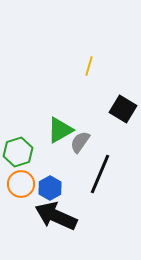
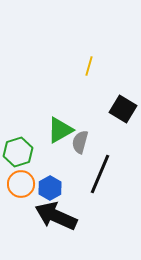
gray semicircle: rotated 20 degrees counterclockwise
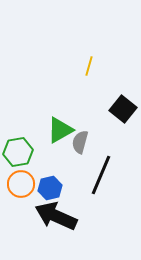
black square: rotated 8 degrees clockwise
green hexagon: rotated 8 degrees clockwise
black line: moved 1 px right, 1 px down
blue hexagon: rotated 15 degrees clockwise
